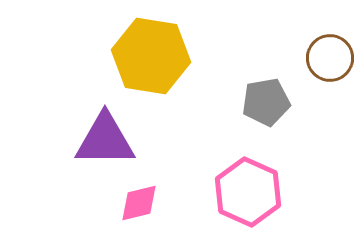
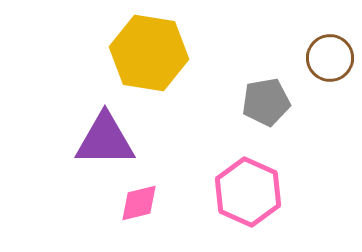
yellow hexagon: moved 2 px left, 3 px up
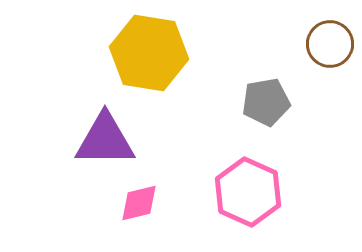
brown circle: moved 14 px up
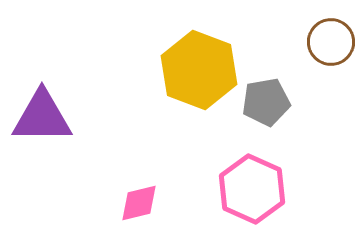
brown circle: moved 1 px right, 2 px up
yellow hexagon: moved 50 px right, 17 px down; rotated 12 degrees clockwise
purple triangle: moved 63 px left, 23 px up
pink hexagon: moved 4 px right, 3 px up
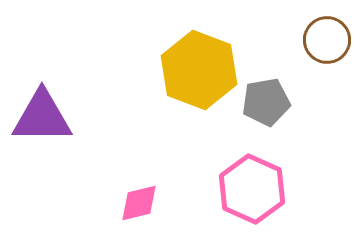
brown circle: moved 4 px left, 2 px up
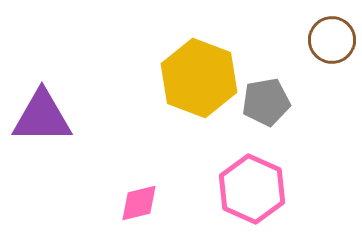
brown circle: moved 5 px right
yellow hexagon: moved 8 px down
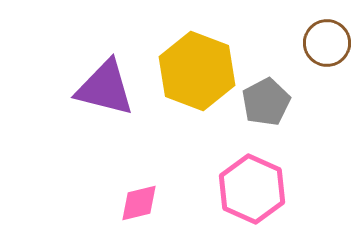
brown circle: moved 5 px left, 3 px down
yellow hexagon: moved 2 px left, 7 px up
gray pentagon: rotated 18 degrees counterclockwise
purple triangle: moved 63 px right, 29 px up; rotated 14 degrees clockwise
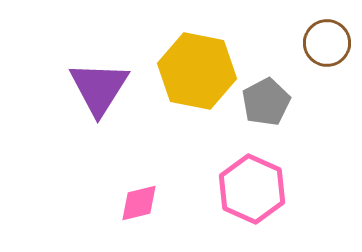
yellow hexagon: rotated 10 degrees counterclockwise
purple triangle: moved 6 px left; rotated 48 degrees clockwise
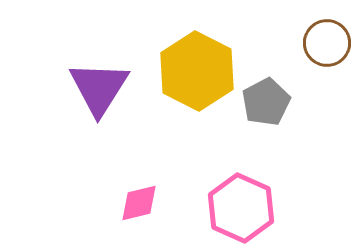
yellow hexagon: rotated 16 degrees clockwise
pink hexagon: moved 11 px left, 19 px down
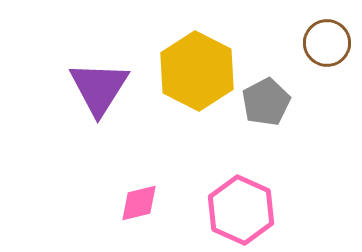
pink hexagon: moved 2 px down
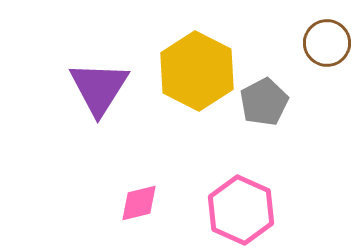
gray pentagon: moved 2 px left
